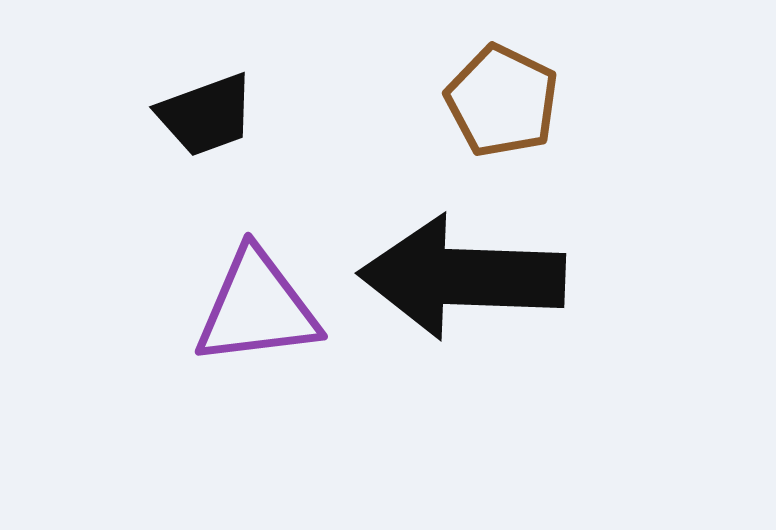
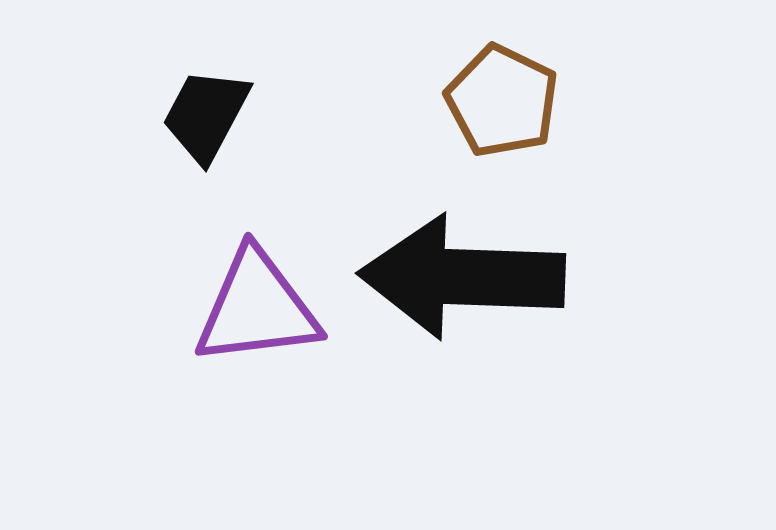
black trapezoid: rotated 138 degrees clockwise
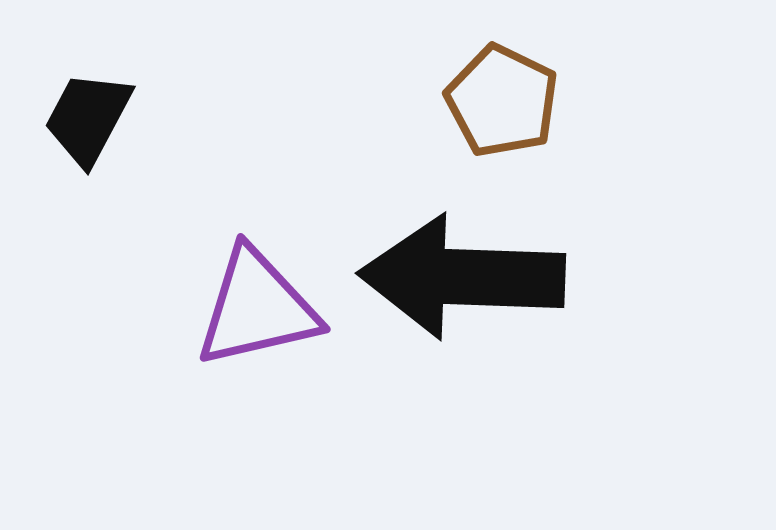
black trapezoid: moved 118 px left, 3 px down
purple triangle: rotated 6 degrees counterclockwise
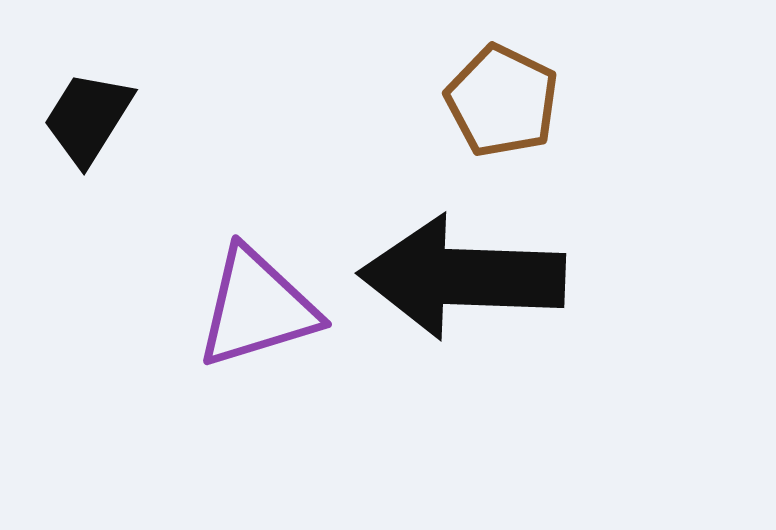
black trapezoid: rotated 4 degrees clockwise
purple triangle: rotated 4 degrees counterclockwise
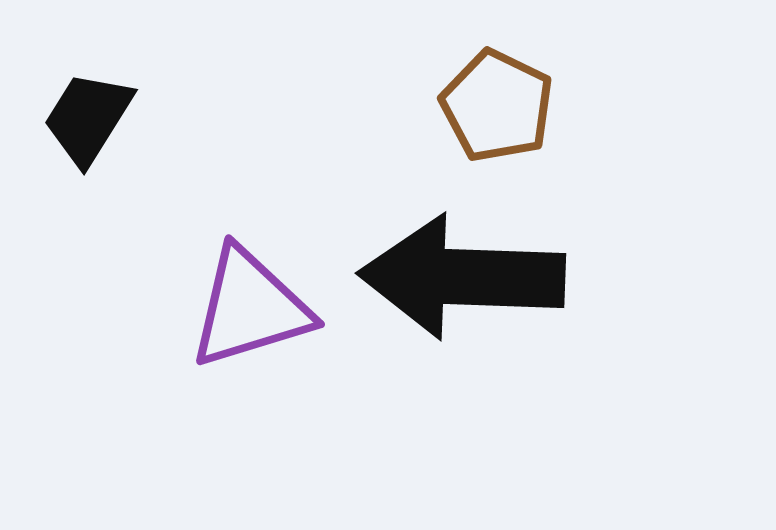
brown pentagon: moved 5 px left, 5 px down
purple triangle: moved 7 px left
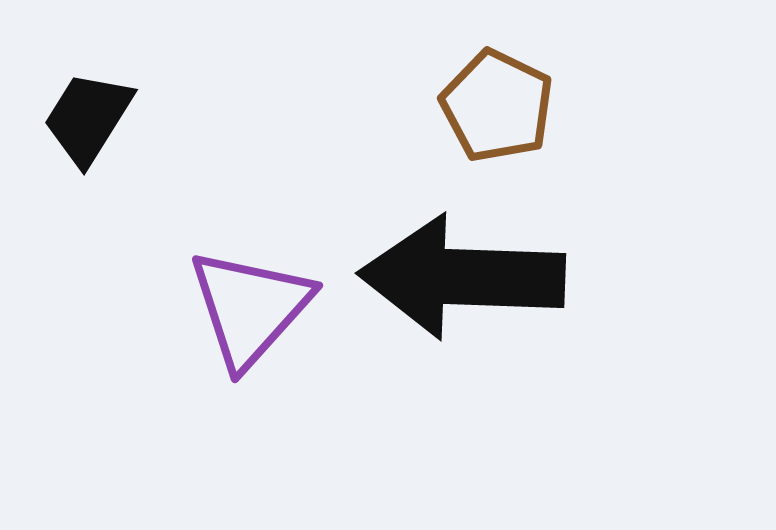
purple triangle: rotated 31 degrees counterclockwise
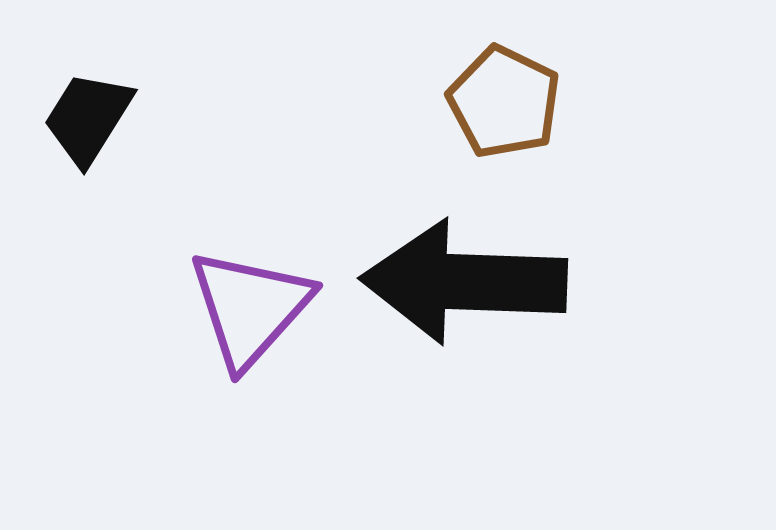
brown pentagon: moved 7 px right, 4 px up
black arrow: moved 2 px right, 5 px down
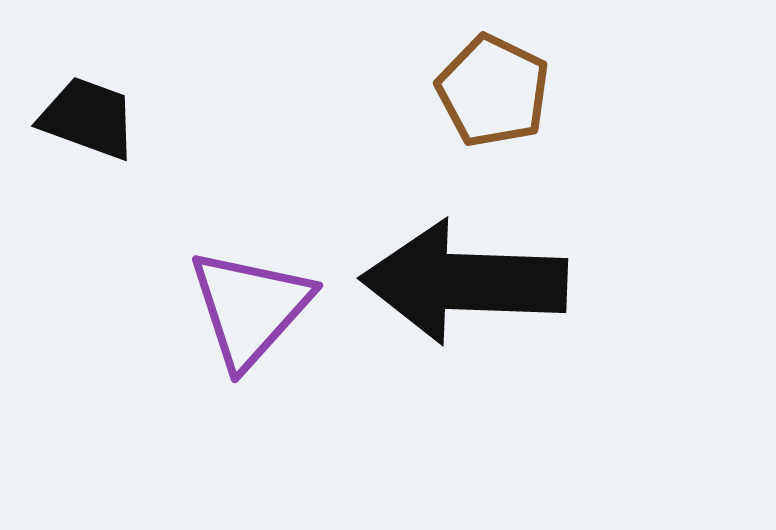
brown pentagon: moved 11 px left, 11 px up
black trapezoid: rotated 78 degrees clockwise
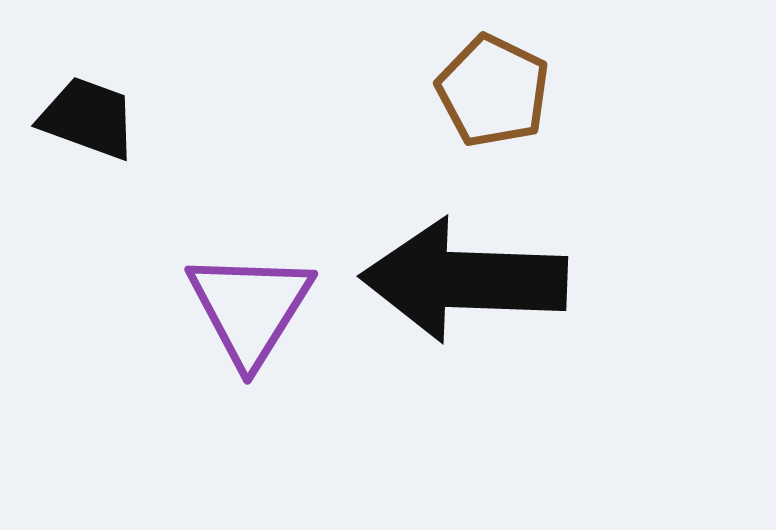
black arrow: moved 2 px up
purple triangle: rotated 10 degrees counterclockwise
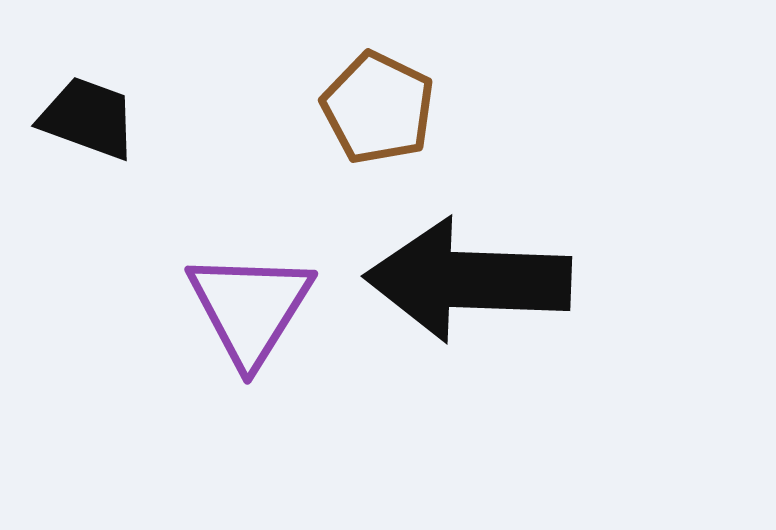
brown pentagon: moved 115 px left, 17 px down
black arrow: moved 4 px right
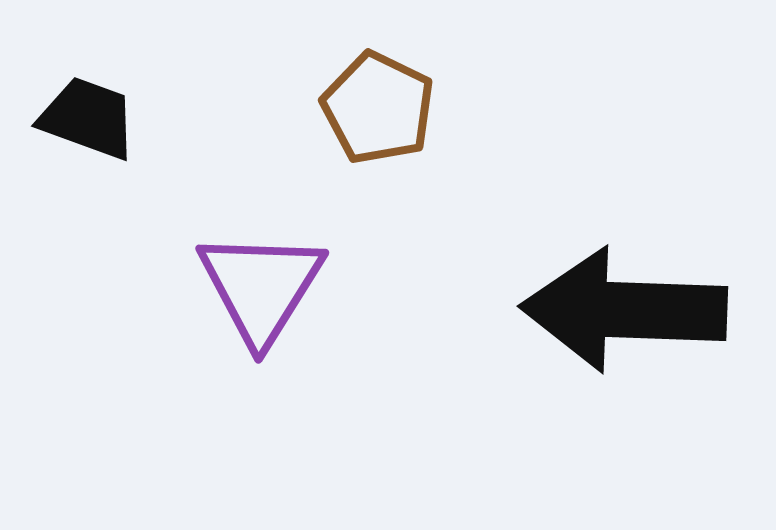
black arrow: moved 156 px right, 30 px down
purple triangle: moved 11 px right, 21 px up
